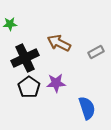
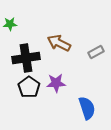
black cross: moved 1 px right; rotated 16 degrees clockwise
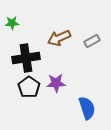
green star: moved 2 px right, 1 px up
brown arrow: moved 5 px up; rotated 50 degrees counterclockwise
gray rectangle: moved 4 px left, 11 px up
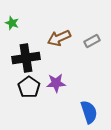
green star: rotated 24 degrees clockwise
blue semicircle: moved 2 px right, 4 px down
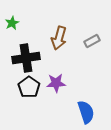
green star: rotated 24 degrees clockwise
brown arrow: rotated 50 degrees counterclockwise
blue semicircle: moved 3 px left
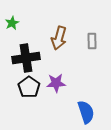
gray rectangle: rotated 63 degrees counterclockwise
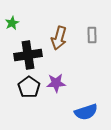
gray rectangle: moved 6 px up
black cross: moved 2 px right, 3 px up
blue semicircle: rotated 90 degrees clockwise
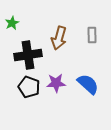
black pentagon: rotated 15 degrees counterclockwise
blue semicircle: moved 2 px right, 28 px up; rotated 120 degrees counterclockwise
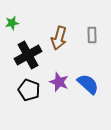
green star: rotated 16 degrees clockwise
black cross: rotated 20 degrees counterclockwise
purple star: moved 3 px right, 1 px up; rotated 24 degrees clockwise
black pentagon: moved 3 px down
